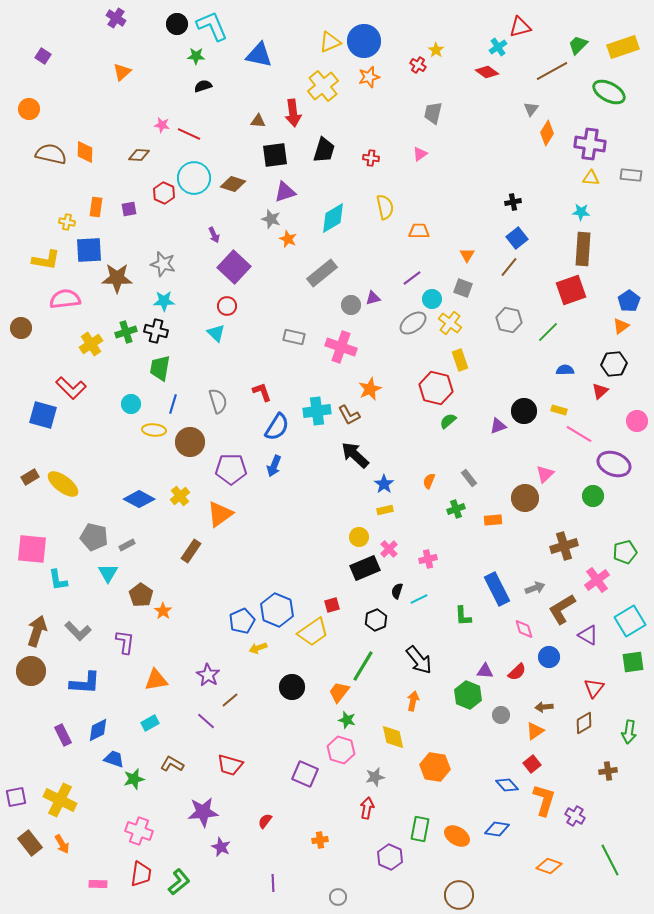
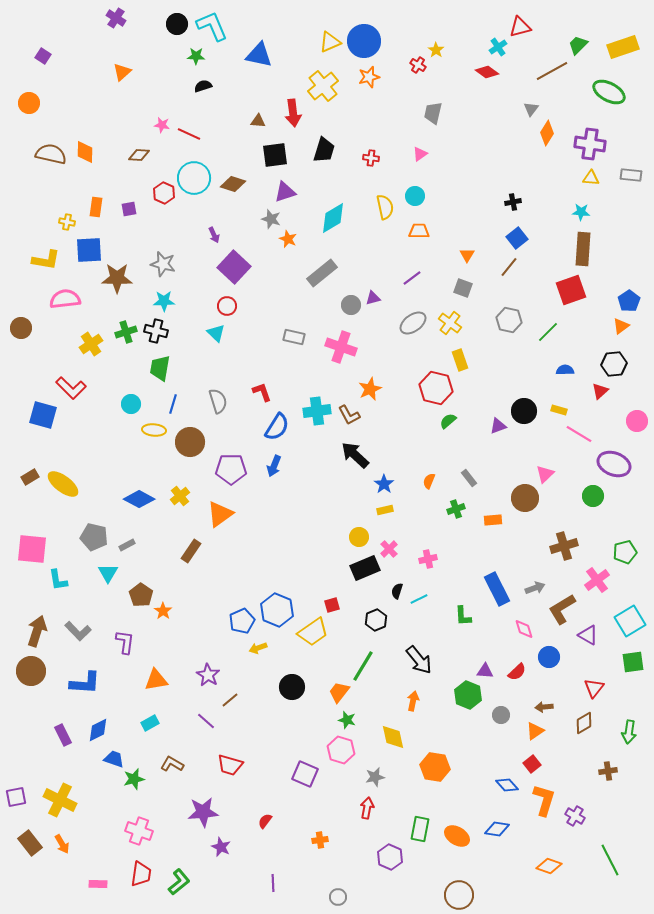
orange circle at (29, 109): moved 6 px up
cyan circle at (432, 299): moved 17 px left, 103 px up
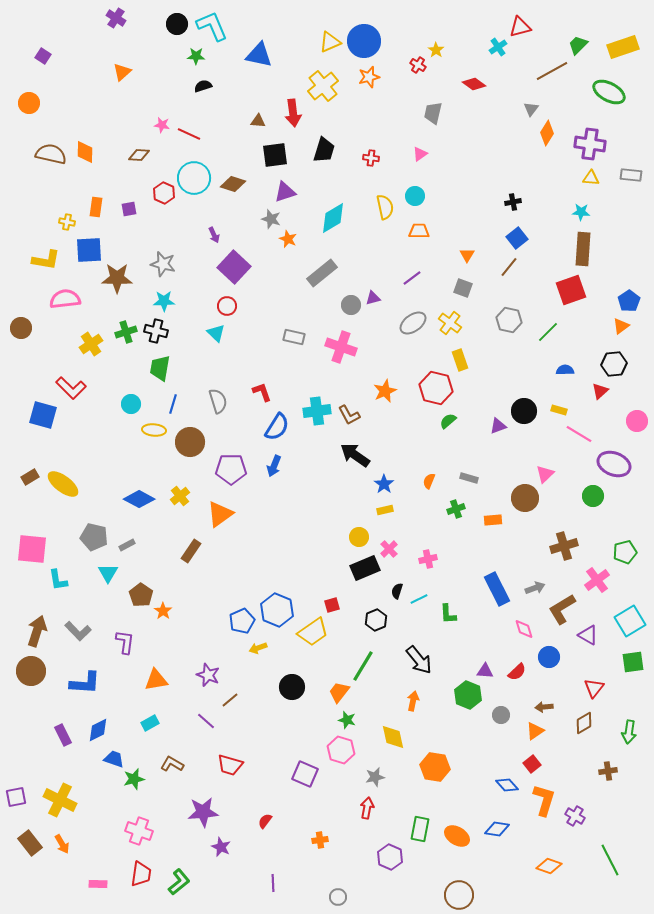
red diamond at (487, 72): moved 13 px left, 12 px down
orange star at (370, 389): moved 15 px right, 2 px down
black arrow at (355, 455): rotated 8 degrees counterclockwise
gray rectangle at (469, 478): rotated 36 degrees counterclockwise
green L-shape at (463, 616): moved 15 px left, 2 px up
purple star at (208, 675): rotated 10 degrees counterclockwise
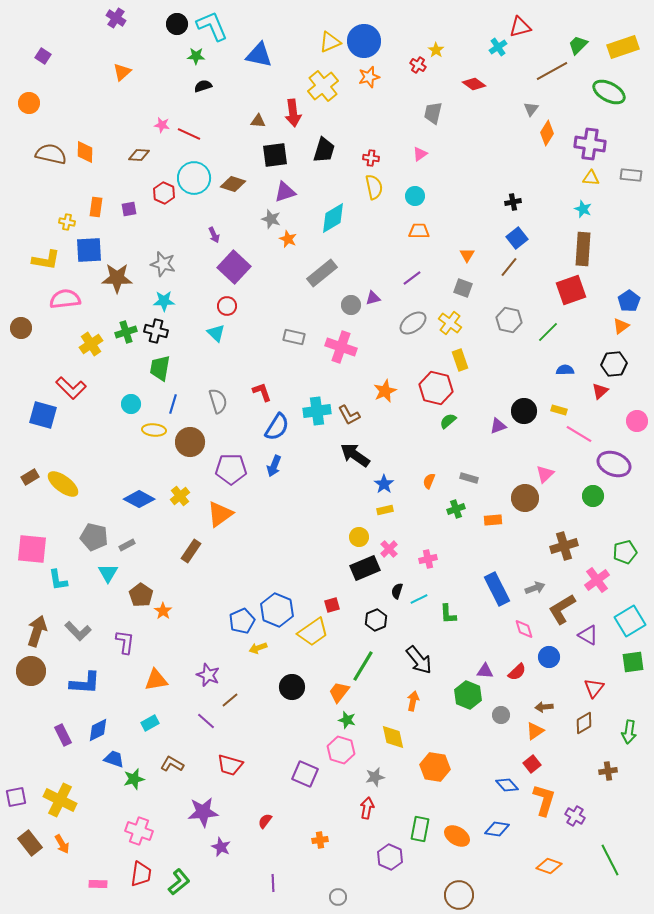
yellow semicircle at (385, 207): moved 11 px left, 20 px up
cyan star at (581, 212): moved 2 px right, 3 px up; rotated 18 degrees clockwise
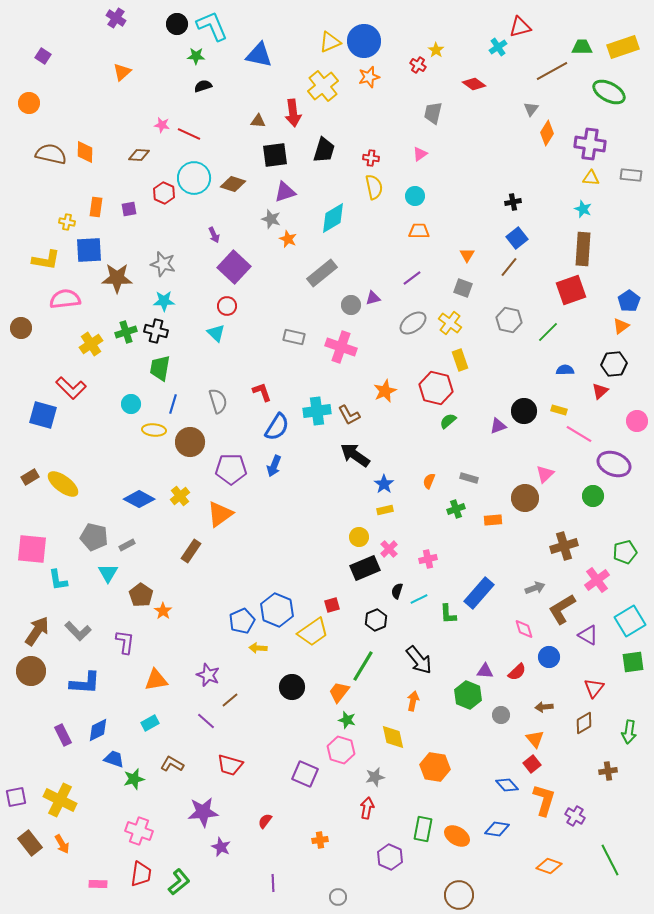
green trapezoid at (578, 45): moved 4 px right, 2 px down; rotated 45 degrees clockwise
blue rectangle at (497, 589): moved 18 px left, 4 px down; rotated 68 degrees clockwise
brown arrow at (37, 631): rotated 16 degrees clockwise
yellow arrow at (258, 648): rotated 24 degrees clockwise
orange triangle at (535, 731): moved 8 px down; rotated 36 degrees counterclockwise
green rectangle at (420, 829): moved 3 px right
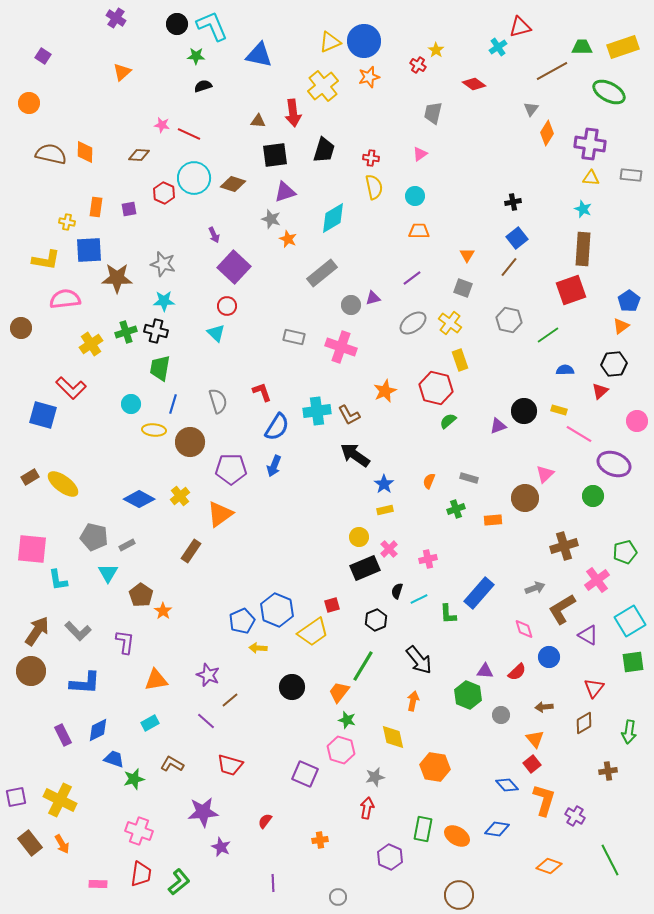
green line at (548, 332): moved 3 px down; rotated 10 degrees clockwise
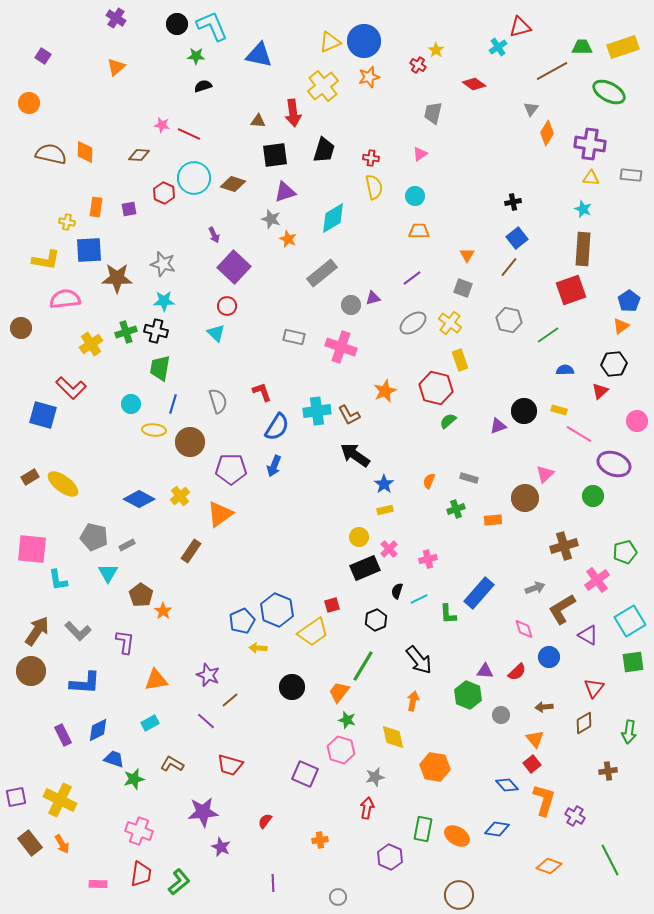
orange triangle at (122, 72): moved 6 px left, 5 px up
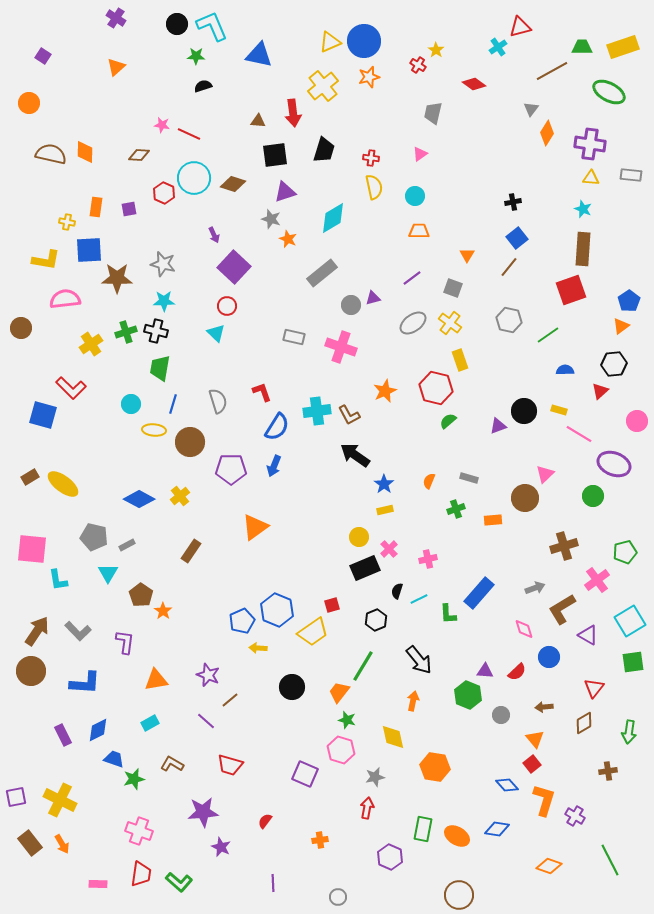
gray square at (463, 288): moved 10 px left
orange triangle at (220, 514): moved 35 px right, 13 px down
green L-shape at (179, 882): rotated 80 degrees clockwise
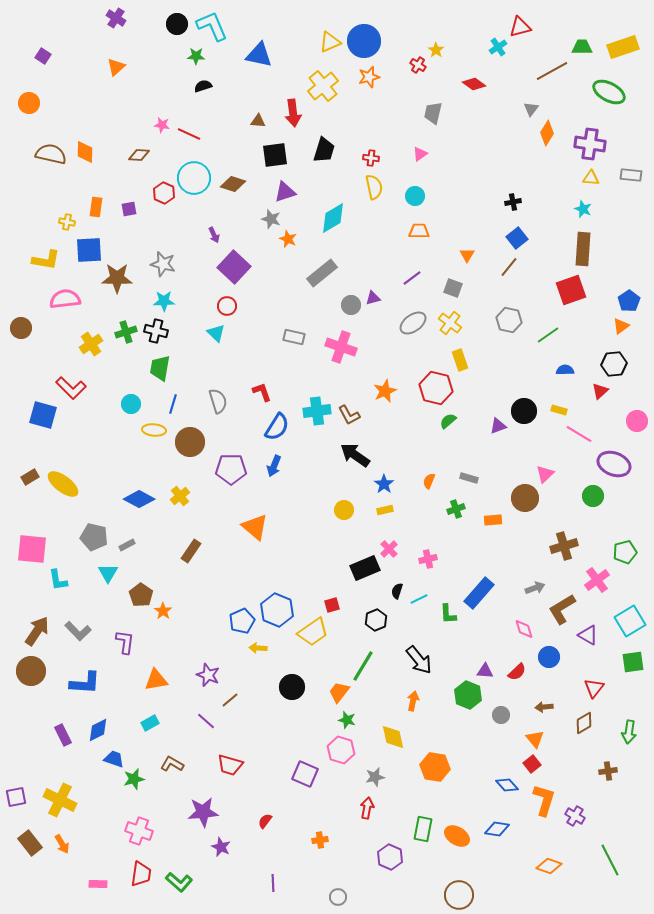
orange triangle at (255, 527): rotated 44 degrees counterclockwise
yellow circle at (359, 537): moved 15 px left, 27 px up
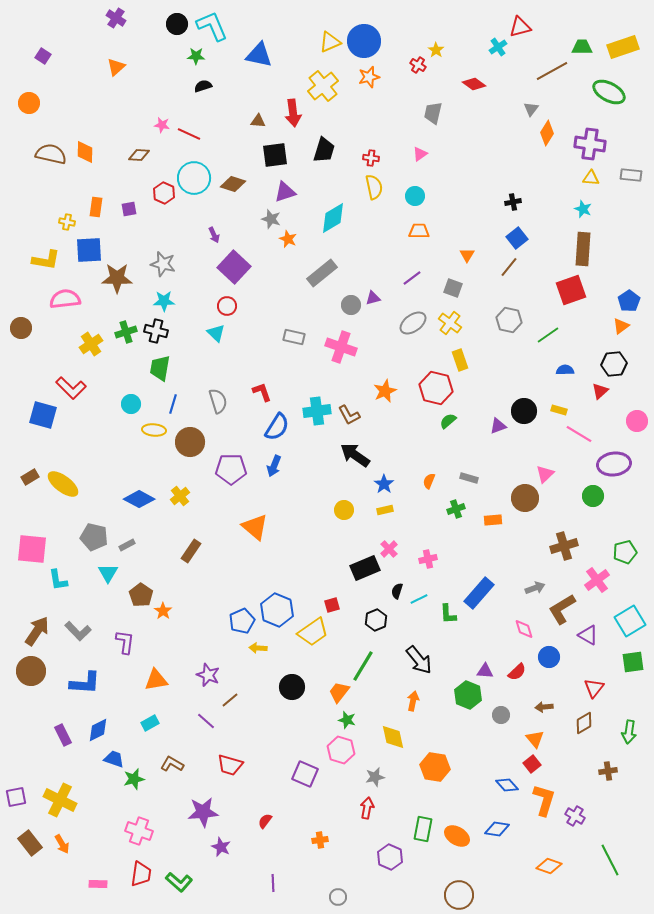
purple ellipse at (614, 464): rotated 28 degrees counterclockwise
